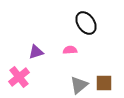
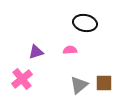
black ellipse: moved 1 px left; rotated 45 degrees counterclockwise
pink cross: moved 3 px right, 2 px down
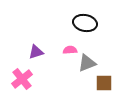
gray triangle: moved 8 px right, 22 px up; rotated 18 degrees clockwise
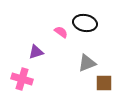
pink semicircle: moved 9 px left, 18 px up; rotated 40 degrees clockwise
pink cross: rotated 35 degrees counterclockwise
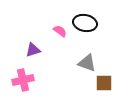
pink semicircle: moved 1 px left, 1 px up
purple triangle: moved 3 px left, 2 px up
gray triangle: rotated 42 degrees clockwise
pink cross: moved 1 px right, 1 px down; rotated 30 degrees counterclockwise
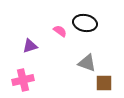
purple triangle: moved 3 px left, 4 px up
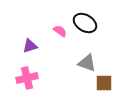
black ellipse: rotated 20 degrees clockwise
pink cross: moved 4 px right, 2 px up
